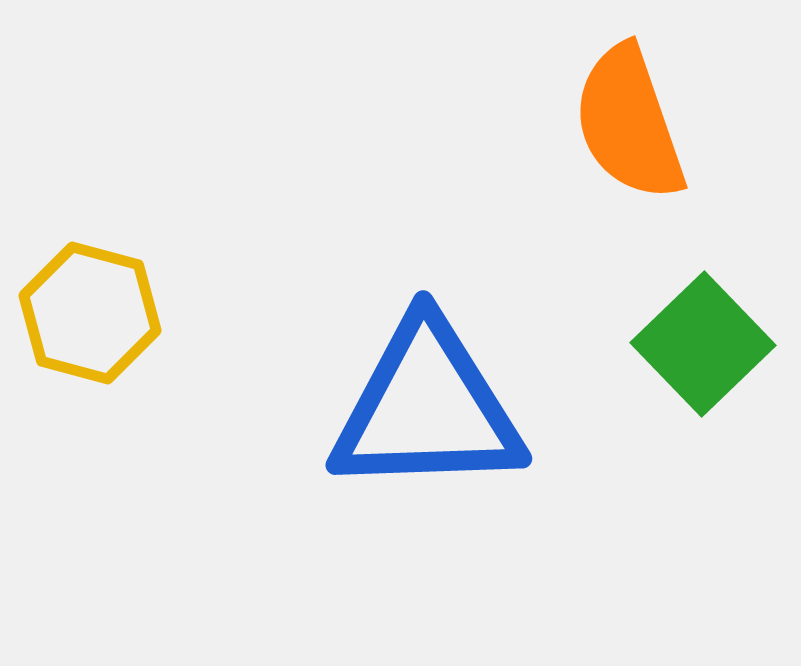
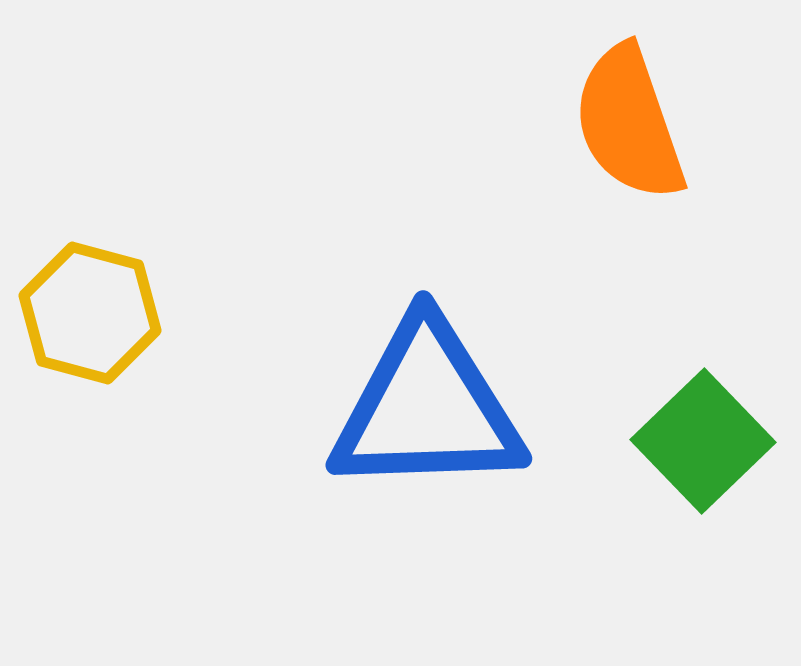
green square: moved 97 px down
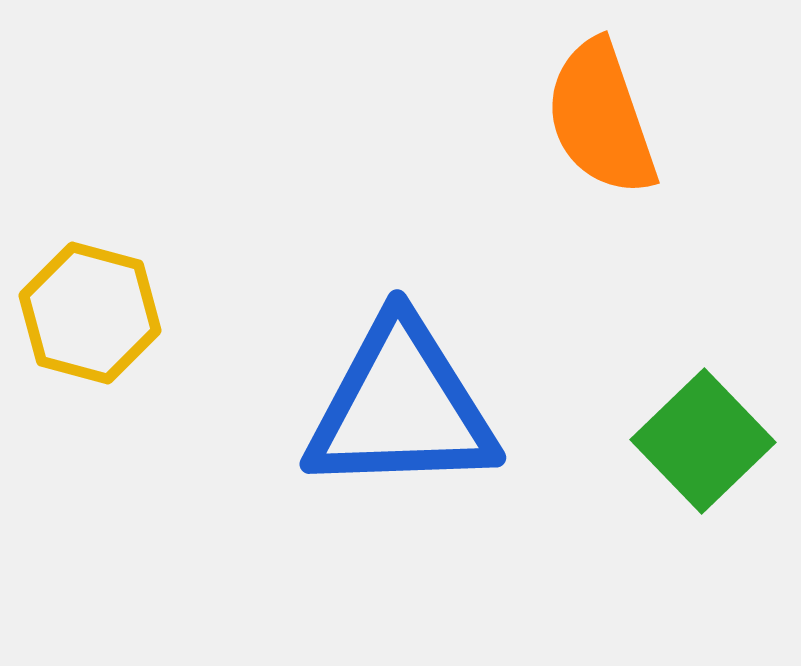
orange semicircle: moved 28 px left, 5 px up
blue triangle: moved 26 px left, 1 px up
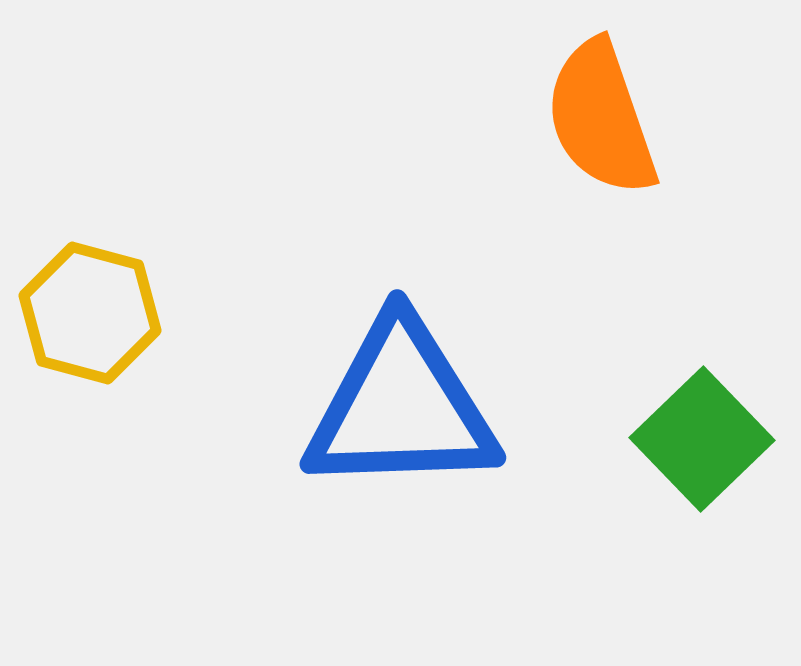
green square: moved 1 px left, 2 px up
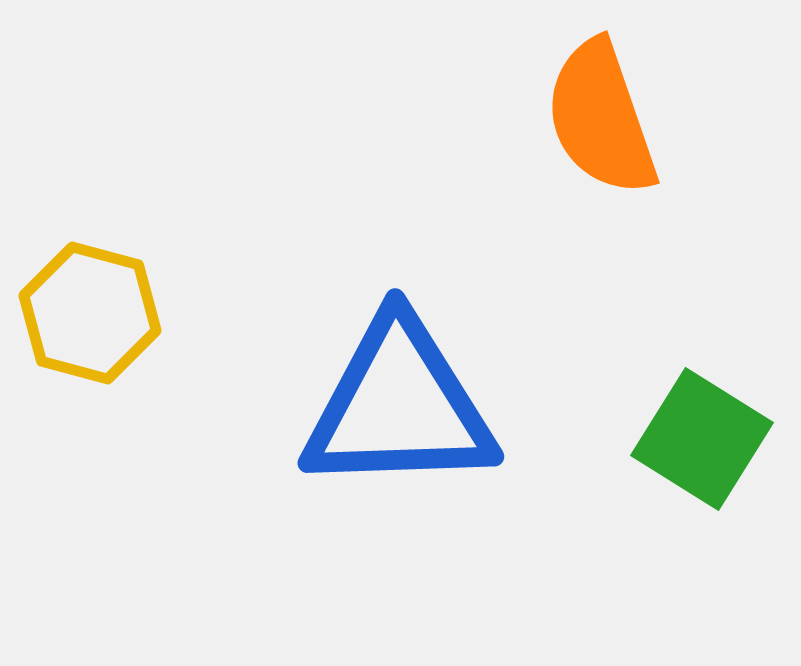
blue triangle: moved 2 px left, 1 px up
green square: rotated 14 degrees counterclockwise
